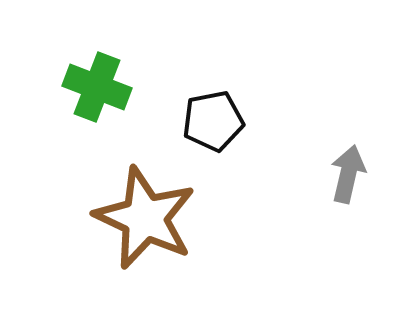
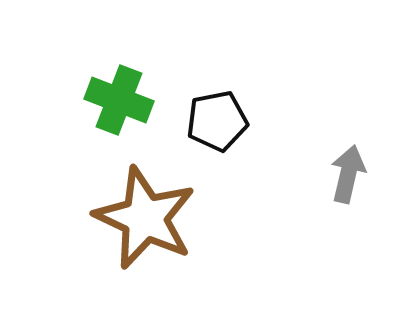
green cross: moved 22 px right, 13 px down
black pentagon: moved 4 px right
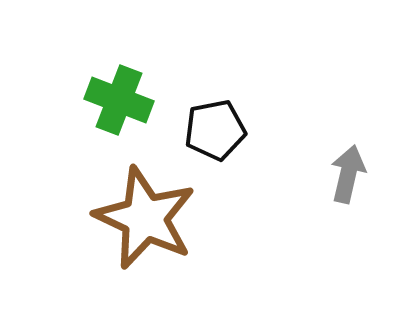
black pentagon: moved 2 px left, 9 px down
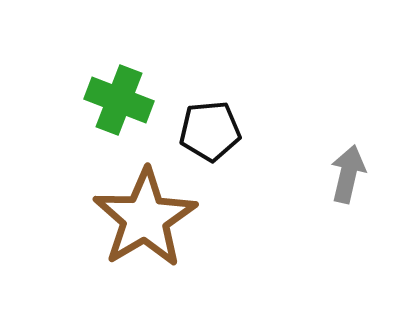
black pentagon: moved 5 px left, 1 px down; rotated 6 degrees clockwise
brown star: rotated 16 degrees clockwise
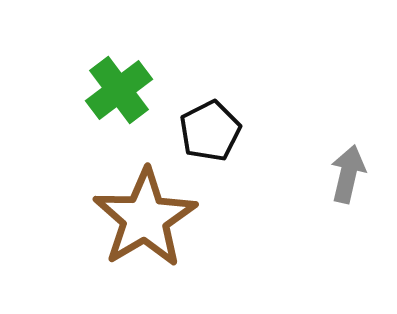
green cross: moved 10 px up; rotated 32 degrees clockwise
black pentagon: rotated 22 degrees counterclockwise
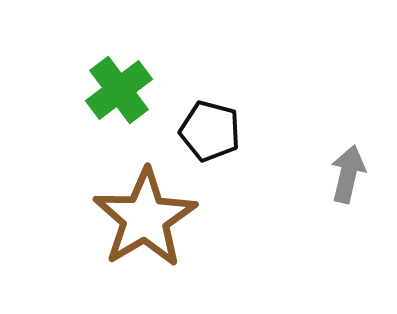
black pentagon: rotated 30 degrees counterclockwise
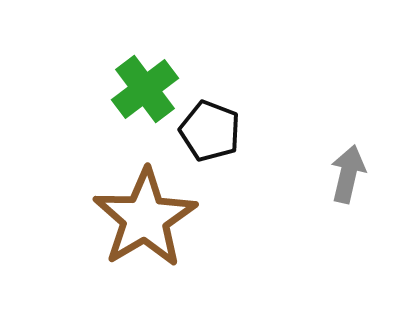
green cross: moved 26 px right, 1 px up
black pentagon: rotated 6 degrees clockwise
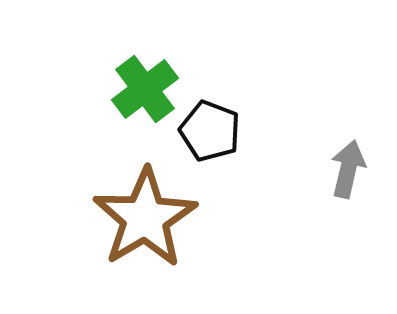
gray arrow: moved 5 px up
